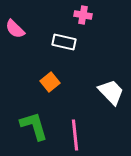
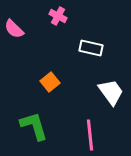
pink cross: moved 25 px left, 1 px down; rotated 18 degrees clockwise
pink semicircle: moved 1 px left
white rectangle: moved 27 px right, 6 px down
white trapezoid: rotated 8 degrees clockwise
pink line: moved 15 px right
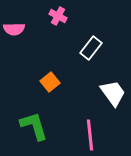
pink semicircle: rotated 45 degrees counterclockwise
white rectangle: rotated 65 degrees counterclockwise
white trapezoid: moved 2 px right, 1 px down
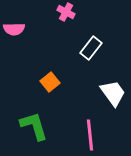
pink cross: moved 8 px right, 4 px up
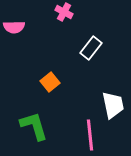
pink cross: moved 2 px left
pink semicircle: moved 2 px up
white trapezoid: moved 12 px down; rotated 24 degrees clockwise
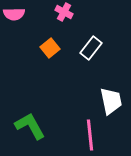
pink semicircle: moved 13 px up
orange square: moved 34 px up
white trapezoid: moved 2 px left, 4 px up
green L-shape: moved 4 px left; rotated 12 degrees counterclockwise
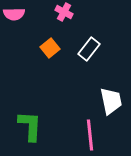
white rectangle: moved 2 px left, 1 px down
green L-shape: rotated 32 degrees clockwise
